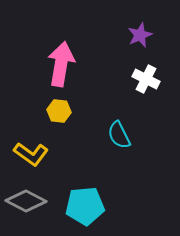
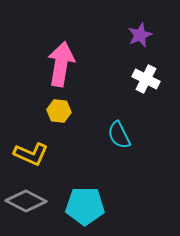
yellow L-shape: rotated 12 degrees counterclockwise
cyan pentagon: rotated 6 degrees clockwise
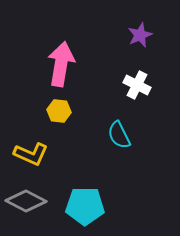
white cross: moved 9 px left, 6 px down
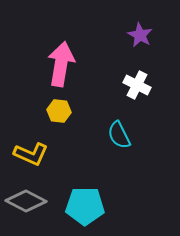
purple star: rotated 20 degrees counterclockwise
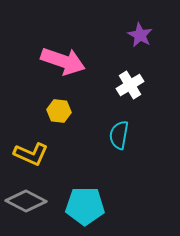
pink arrow: moved 2 px right, 3 px up; rotated 99 degrees clockwise
white cross: moved 7 px left; rotated 32 degrees clockwise
cyan semicircle: rotated 36 degrees clockwise
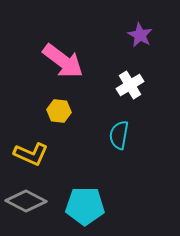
pink arrow: rotated 18 degrees clockwise
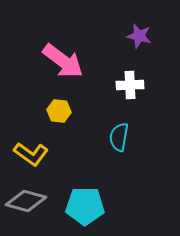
purple star: moved 1 px left, 1 px down; rotated 15 degrees counterclockwise
white cross: rotated 28 degrees clockwise
cyan semicircle: moved 2 px down
yellow L-shape: rotated 12 degrees clockwise
gray diamond: rotated 12 degrees counterclockwise
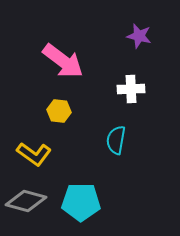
white cross: moved 1 px right, 4 px down
cyan semicircle: moved 3 px left, 3 px down
yellow L-shape: moved 3 px right
cyan pentagon: moved 4 px left, 4 px up
